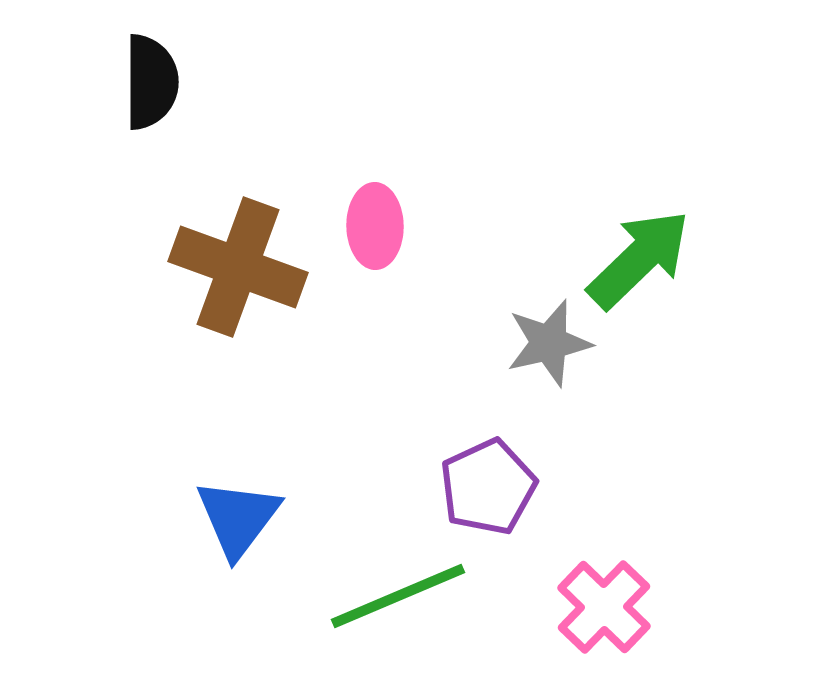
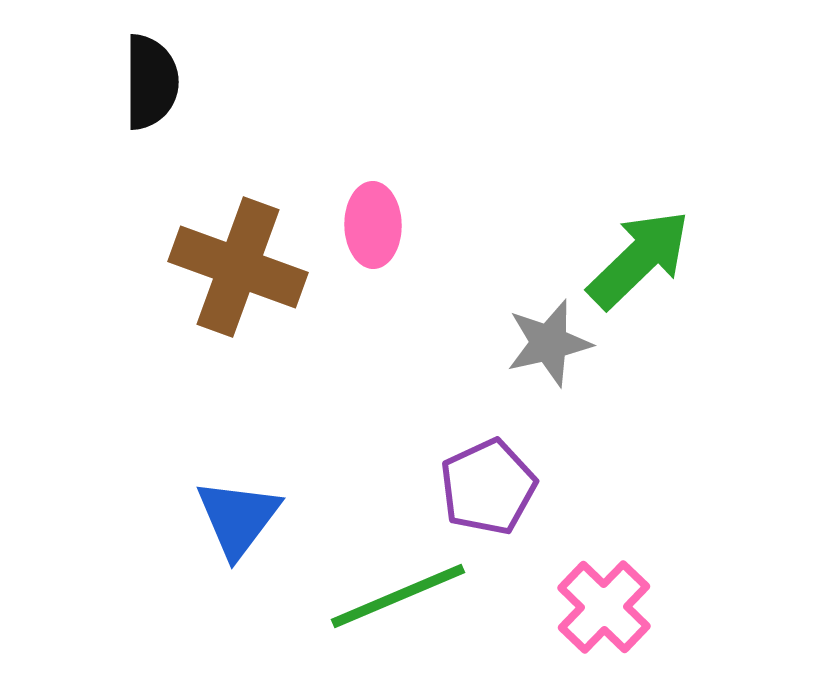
pink ellipse: moved 2 px left, 1 px up
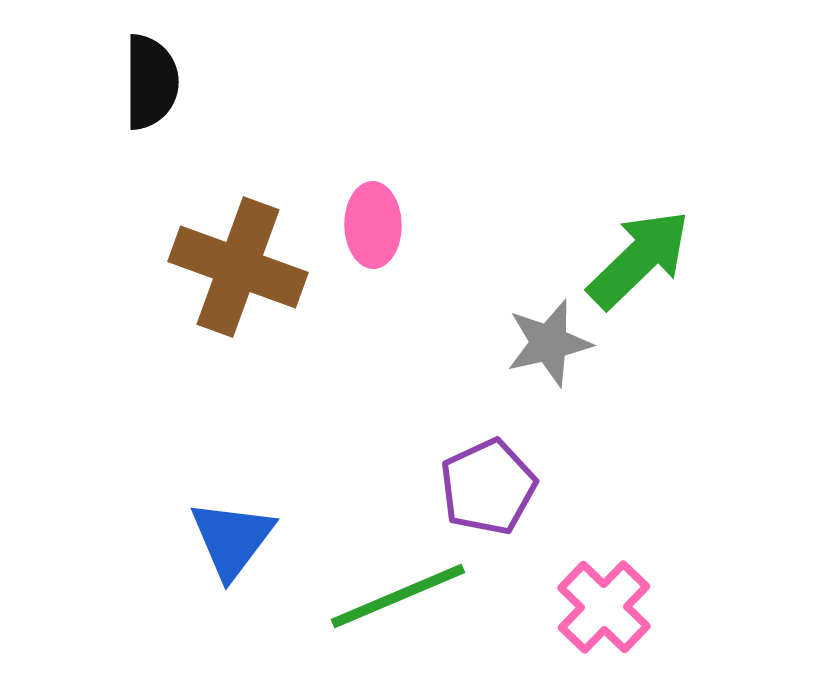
blue triangle: moved 6 px left, 21 px down
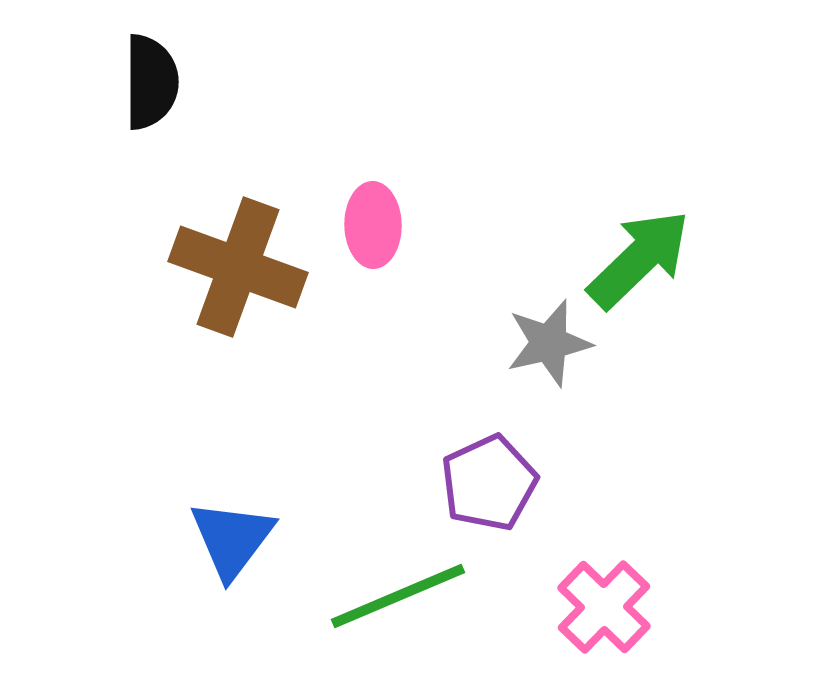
purple pentagon: moved 1 px right, 4 px up
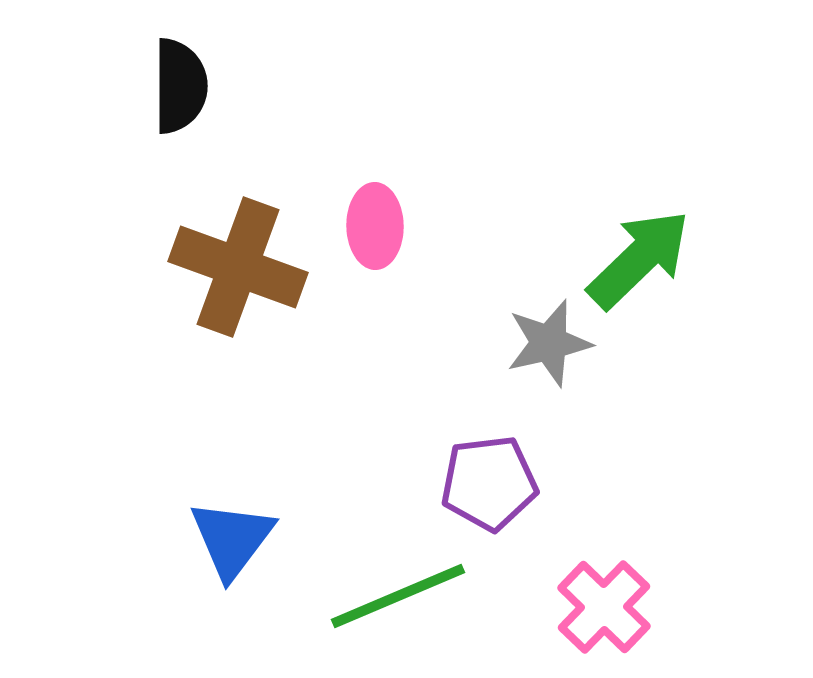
black semicircle: moved 29 px right, 4 px down
pink ellipse: moved 2 px right, 1 px down
purple pentagon: rotated 18 degrees clockwise
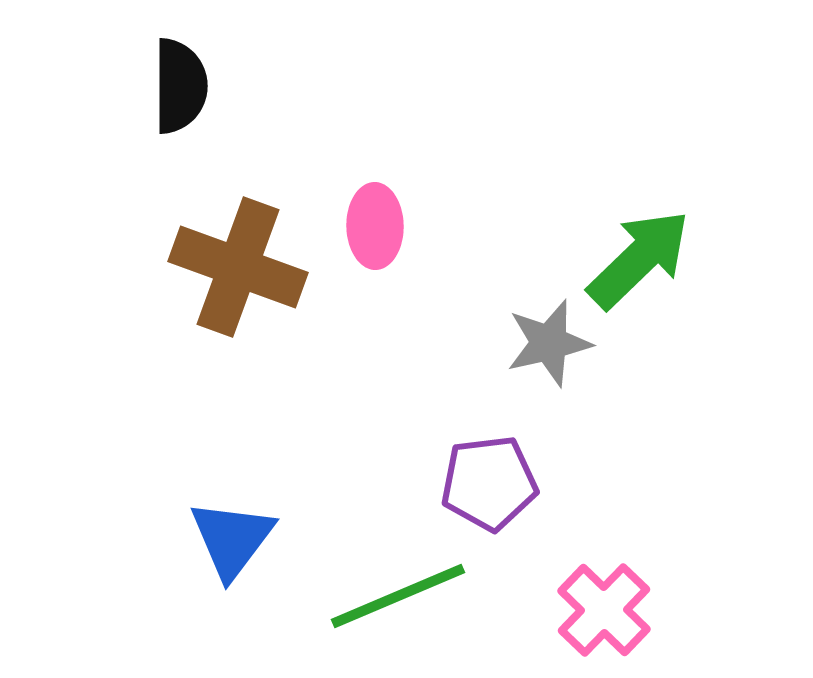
pink cross: moved 3 px down
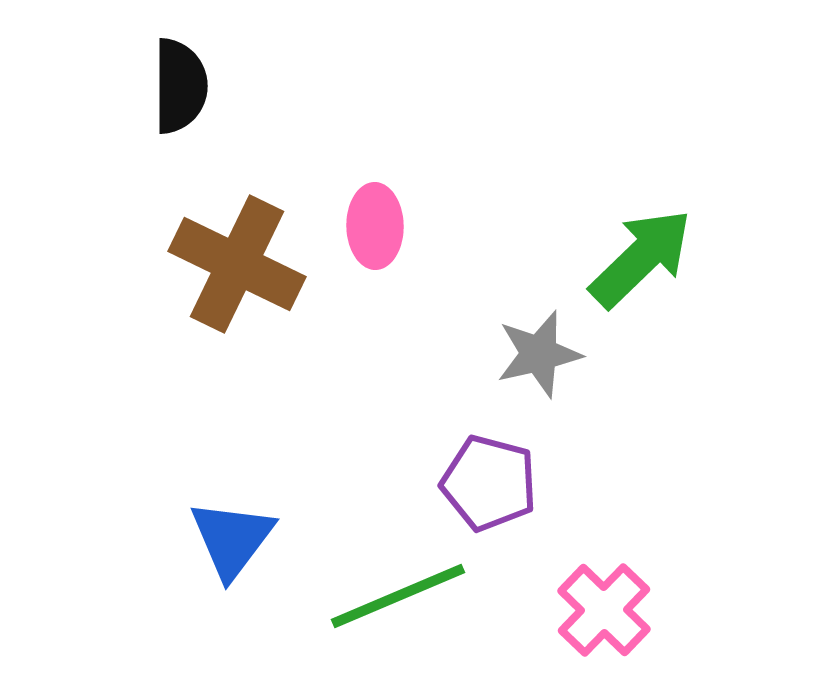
green arrow: moved 2 px right, 1 px up
brown cross: moved 1 px left, 3 px up; rotated 6 degrees clockwise
gray star: moved 10 px left, 11 px down
purple pentagon: rotated 22 degrees clockwise
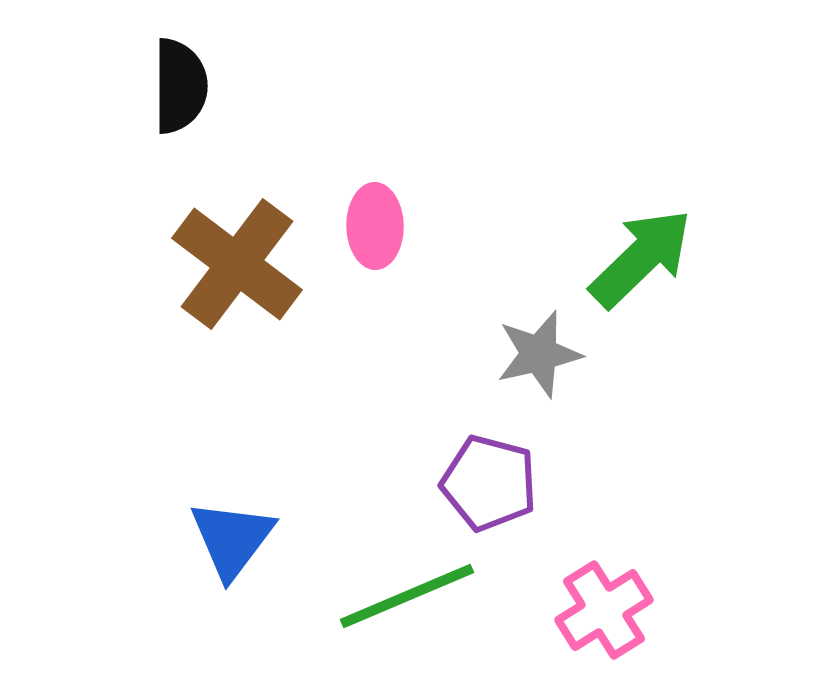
brown cross: rotated 11 degrees clockwise
green line: moved 9 px right
pink cross: rotated 14 degrees clockwise
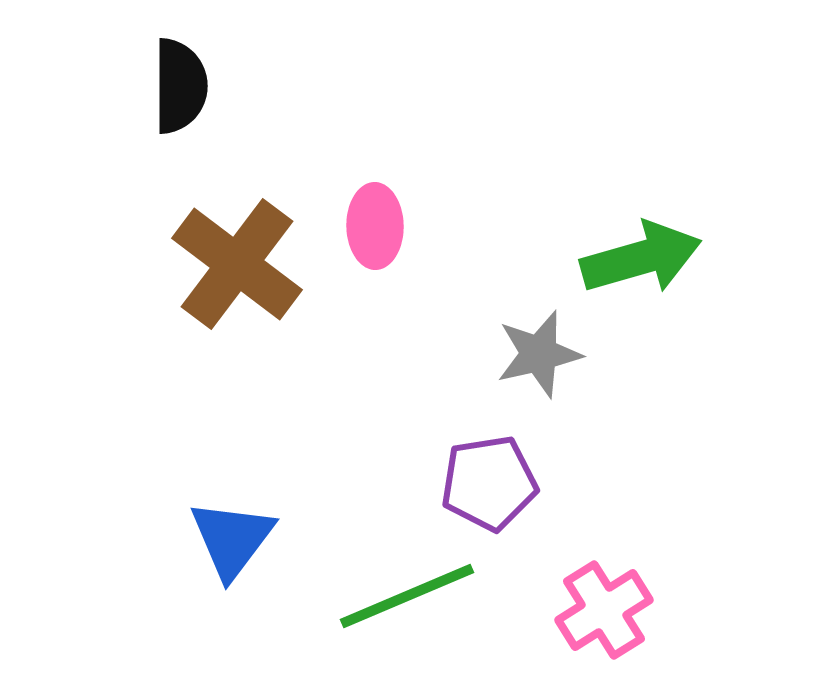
green arrow: rotated 28 degrees clockwise
purple pentagon: rotated 24 degrees counterclockwise
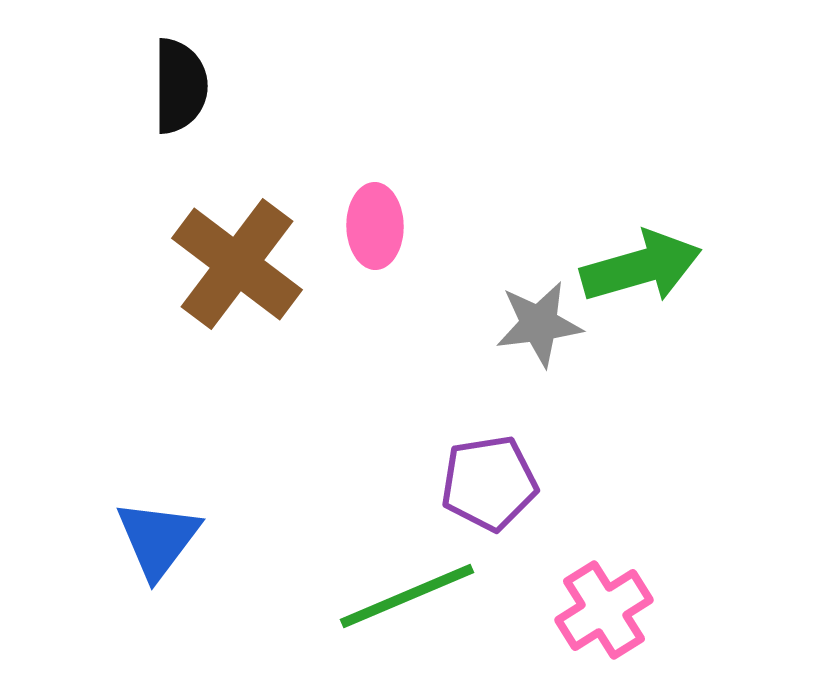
green arrow: moved 9 px down
gray star: moved 30 px up; rotated 6 degrees clockwise
blue triangle: moved 74 px left
